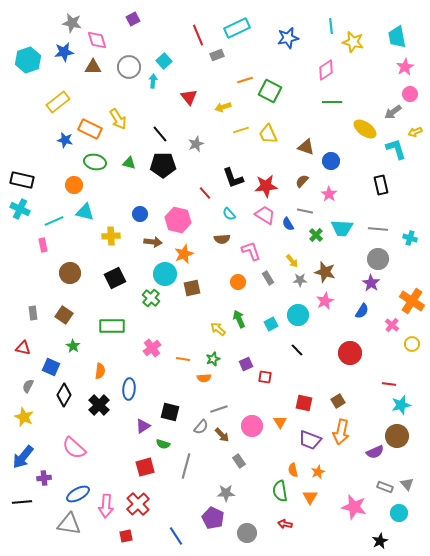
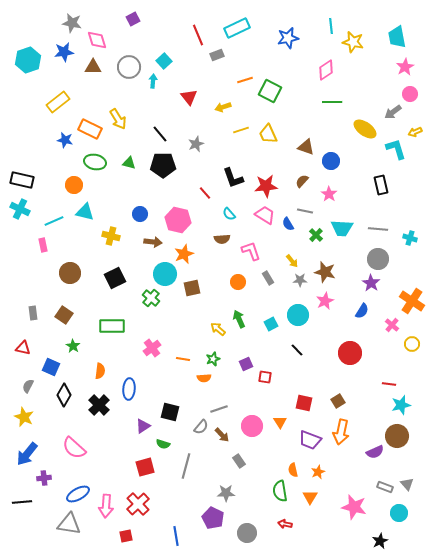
yellow cross at (111, 236): rotated 18 degrees clockwise
blue arrow at (23, 457): moved 4 px right, 3 px up
blue line at (176, 536): rotated 24 degrees clockwise
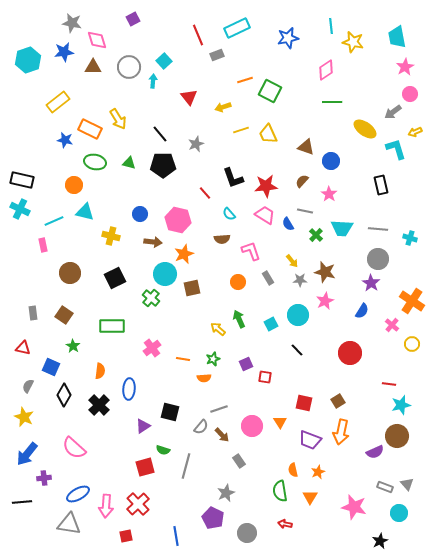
green semicircle at (163, 444): moved 6 px down
gray star at (226, 493): rotated 24 degrees counterclockwise
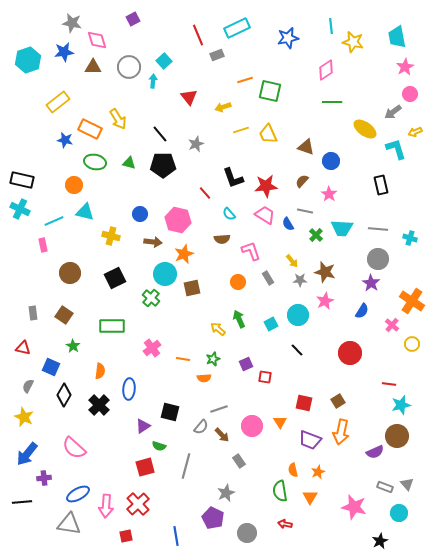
green square at (270, 91): rotated 15 degrees counterclockwise
green semicircle at (163, 450): moved 4 px left, 4 px up
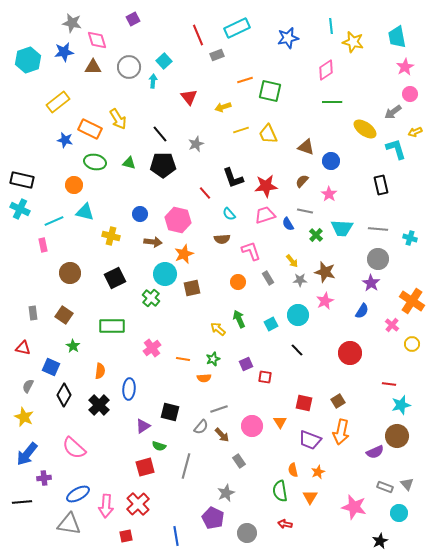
pink trapezoid at (265, 215): rotated 50 degrees counterclockwise
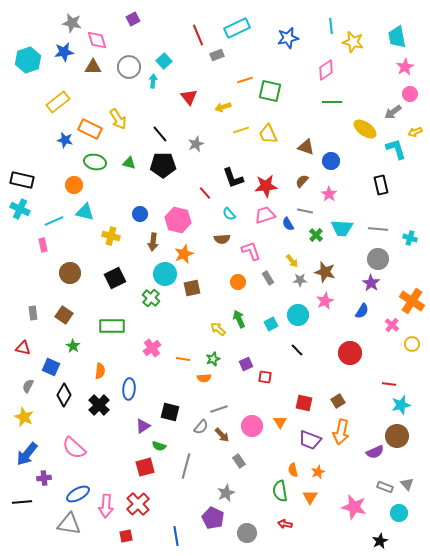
brown arrow at (153, 242): rotated 90 degrees clockwise
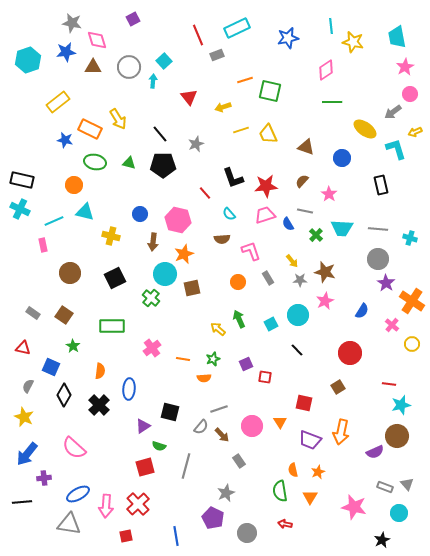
blue star at (64, 52): moved 2 px right
blue circle at (331, 161): moved 11 px right, 3 px up
purple star at (371, 283): moved 15 px right
gray rectangle at (33, 313): rotated 48 degrees counterclockwise
brown square at (338, 401): moved 14 px up
black star at (380, 541): moved 2 px right, 1 px up
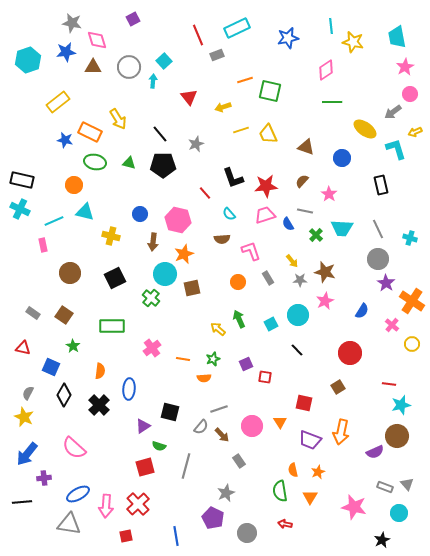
orange rectangle at (90, 129): moved 3 px down
gray line at (378, 229): rotated 60 degrees clockwise
gray semicircle at (28, 386): moved 7 px down
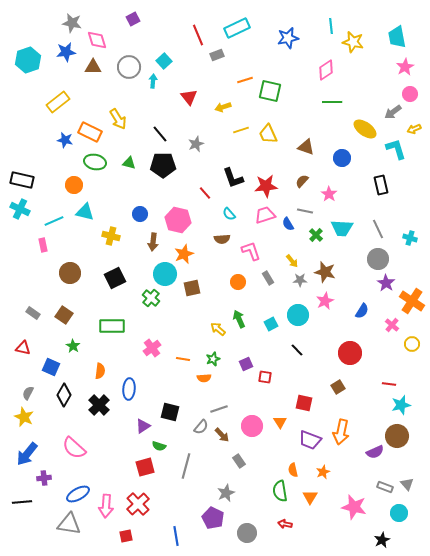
yellow arrow at (415, 132): moved 1 px left, 3 px up
orange star at (318, 472): moved 5 px right
